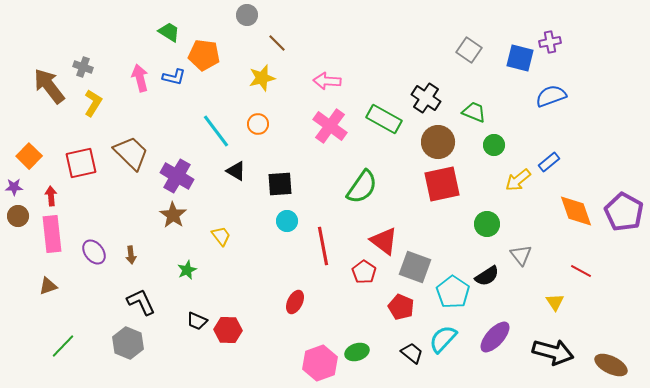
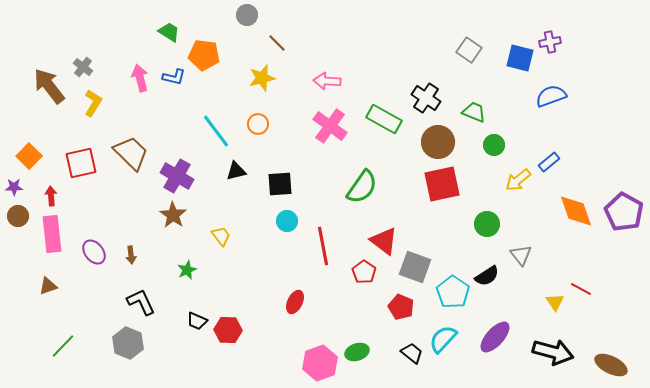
gray cross at (83, 67): rotated 18 degrees clockwise
black triangle at (236, 171): rotated 45 degrees counterclockwise
red line at (581, 271): moved 18 px down
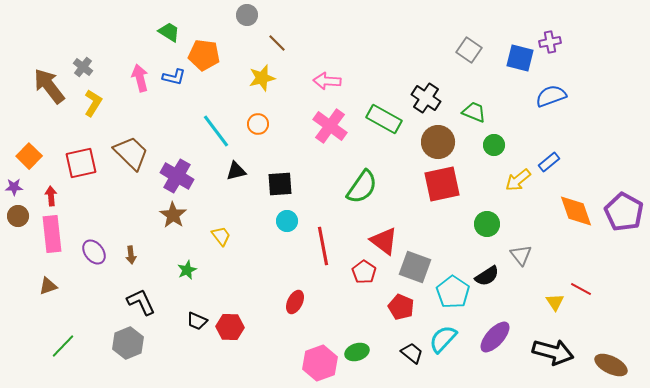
red hexagon at (228, 330): moved 2 px right, 3 px up
gray hexagon at (128, 343): rotated 16 degrees clockwise
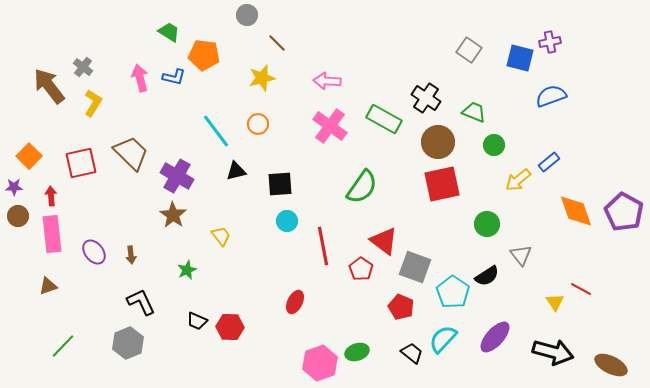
red pentagon at (364, 272): moved 3 px left, 3 px up
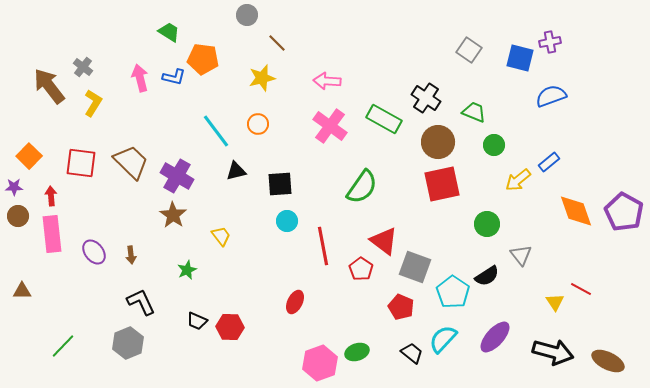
orange pentagon at (204, 55): moved 1 px left, 4 px down
brown trapezoid at (131, 153): moved 9 px down
red square at (81, 163): rotated 20 degrees clockwise
brown triangle at (48, 286): moved 26 px left, 5 px down; rotated 18 degrees clockwise
brown ellipse at (611, 365): moved 3 px left, 4 px up
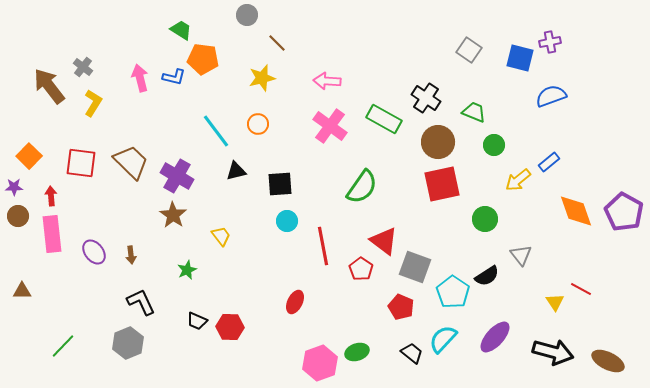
green trapezoid at (169, 32): moved 12 px right, 2 px up
green circle at (487, 224): moved 2 px left, 5 px up
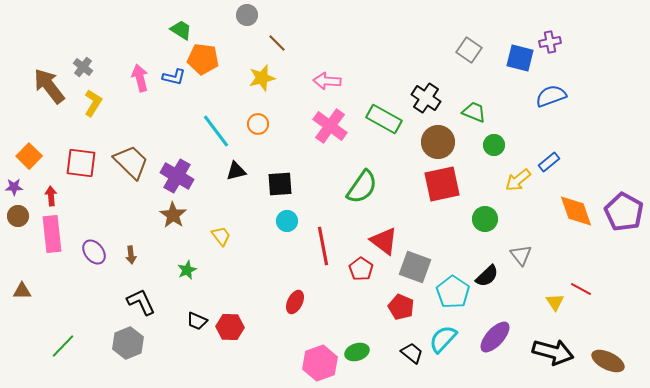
black semicircle at (487, 276): rotated 10 degrees counterclockwise
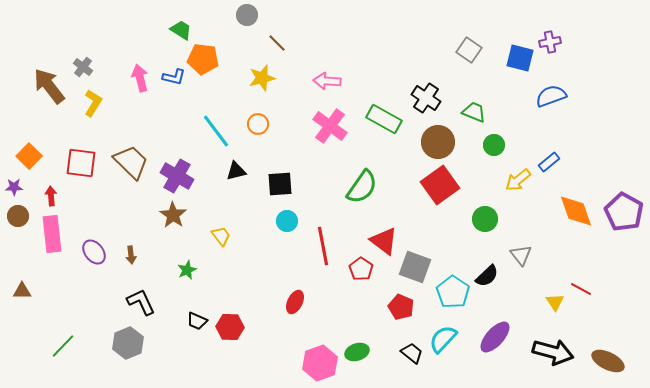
red square at (442, 184): moved 2 px left, 1 px down; rotated 24 degrees counterclockwise
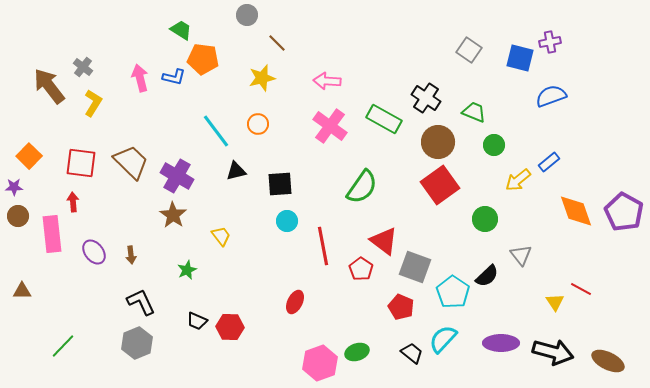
red arrow at (51, 196): moved 22 px right, 6 px down
purple ellipse at (495, 337): moved 6 px right, 6 px down; rotated 48 degrees clockwise
gray hexagon at (128, 343): moved 9 px right
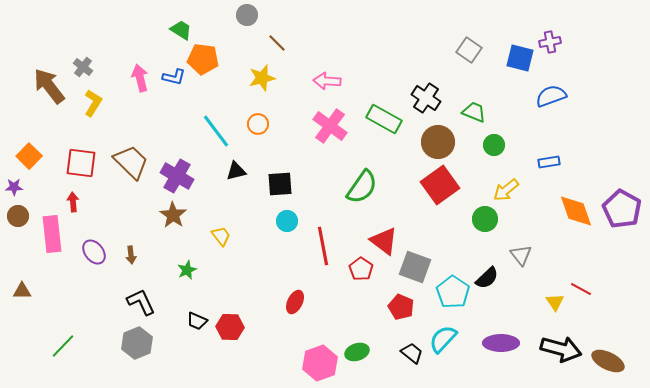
blue rectangle at (549, 162): rotated 30 degrees clockwise
yellow arrow at (518, 180): moved 12 px left, 10 px down
purple pentagon at (624, 212): moved 2 px left, 3 px up
black semicircle at (487, 276): moved 2 px down
black arrow at (553, 352): moved 8 px right, 3 px up
